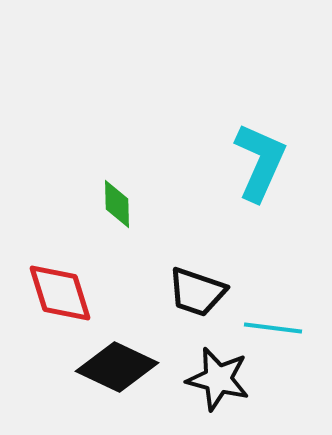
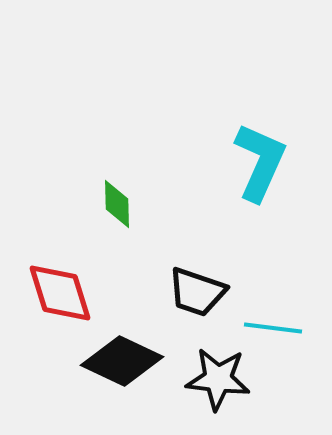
black diamond: moved 5 px right, 6 px up
black star: rotated 8 degrees counterclockwise
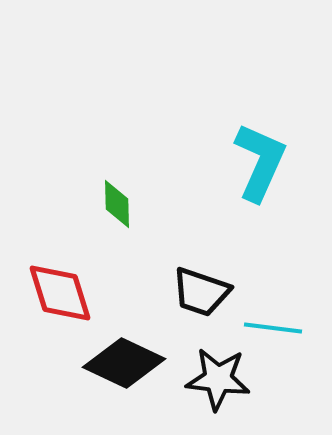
black trapezoid: moved 4 px right
black diamond: moved 2 px right, 2 px down
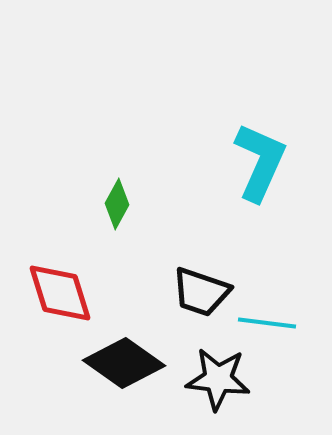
green diamond: rotated 30 degrees clockwise
cyan line: moved 6 px left, 5 px up
black diamond: rotated 10 degrees clockwise
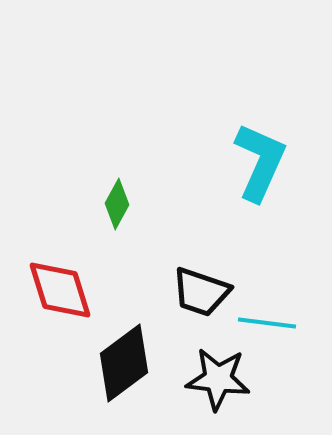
red diamond: moved 3 px up
black diamond: rotated 72 degrees counterclockwise
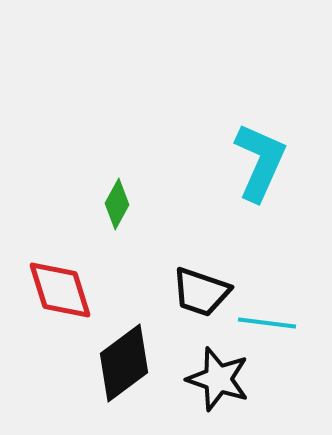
black star: rotated 12 degrees clockwise
